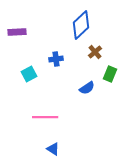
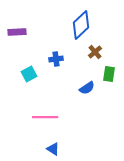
green rectangle: moved 1 px left; rotated 14 degrees counterclockwise
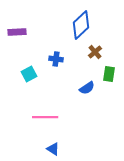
blue cross: rotated 16 degrees clockwise
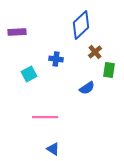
green rectangle: moved 4 px up
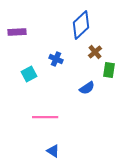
blue cross: rotated 16 degrees clockwise
blue triangle: moved 2 px down
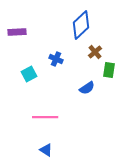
blue triangle: moved 7 px left, 1 px up
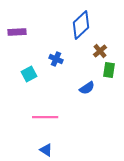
brown cross: moved 5 px right, 1 px up
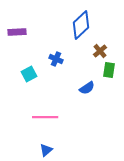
blue triangle: rotated 48 degrees clockwise
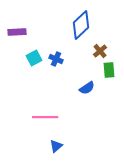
green rectangle: rotated 14 degrees counterclockwise
cyan square: moved 5 px right, 16 px up
blue triangle: moved 10 px right, 4 px up
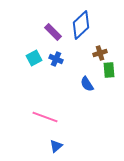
purple rectangle: moved 36 px right; rotated 48 degrees clockwise
brown cross: moved 2 px down; rotated 24 degrees clockwise
blue semicircle: moved 4 px up; rotated 91 degrees clockwise
pink line: rotated 20 degrees clockwise
